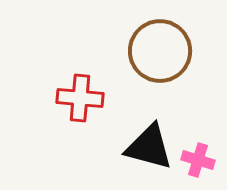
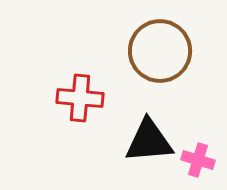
black triangle: moved 6 px up; rotated 20 degrees counterclockwise
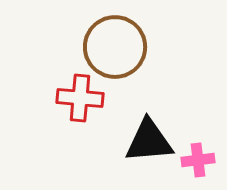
brown circle: moved 45 px left, 4 px up
pink cross: rotated 24 degrees counterclockwise
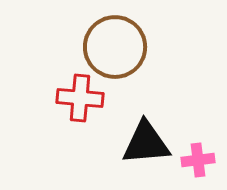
black triangle: moved 3 px left, 2 px down
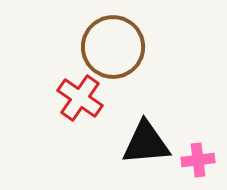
brown circle: moved 2 px left
red cross: rotated 30 degrees clockwise
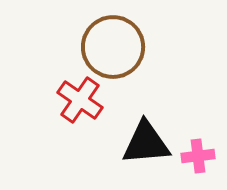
red cross: moved 2 px down
pink cross: moved 4 px up
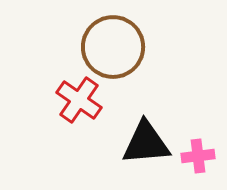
red cross: moved 1 px left
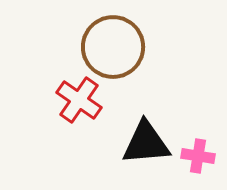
pink cross: rotated 16 degrees clockwise
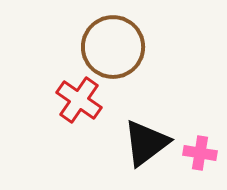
black triangle: rotated 32 degrees counterclockwise
pink cross: moved 2 px right, 3 px up
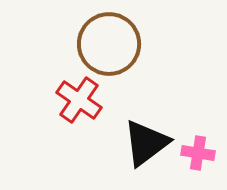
brown circle: moved 4 px left, 3 px up
pink cross: moved 2 px left
